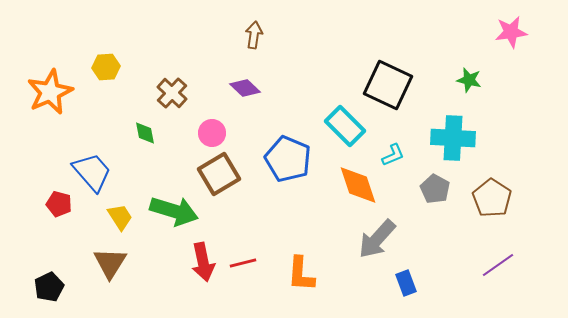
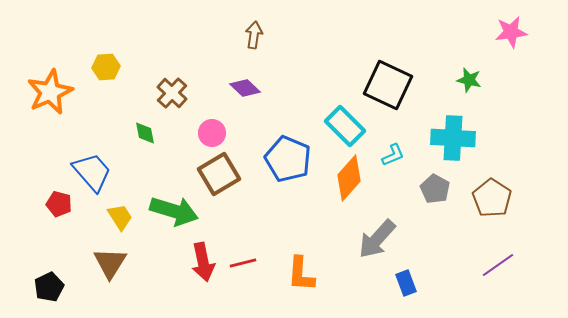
orange diamond: moved 9 px left, 7 px up; rotated 60 degrees clockwise
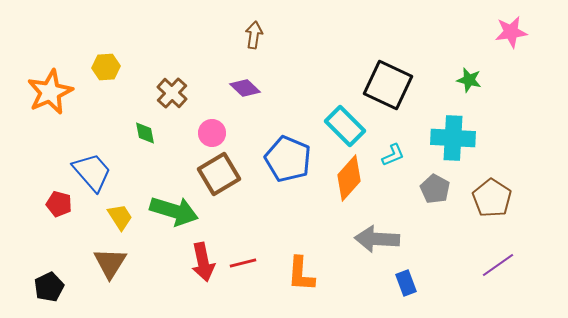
gray arrow: rotated 51 degrees clockwise
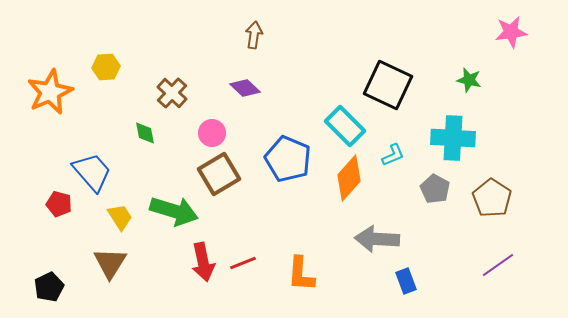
red line: rotated 8 degrees counterclockwise
blue rectangle: moved 2 px up
